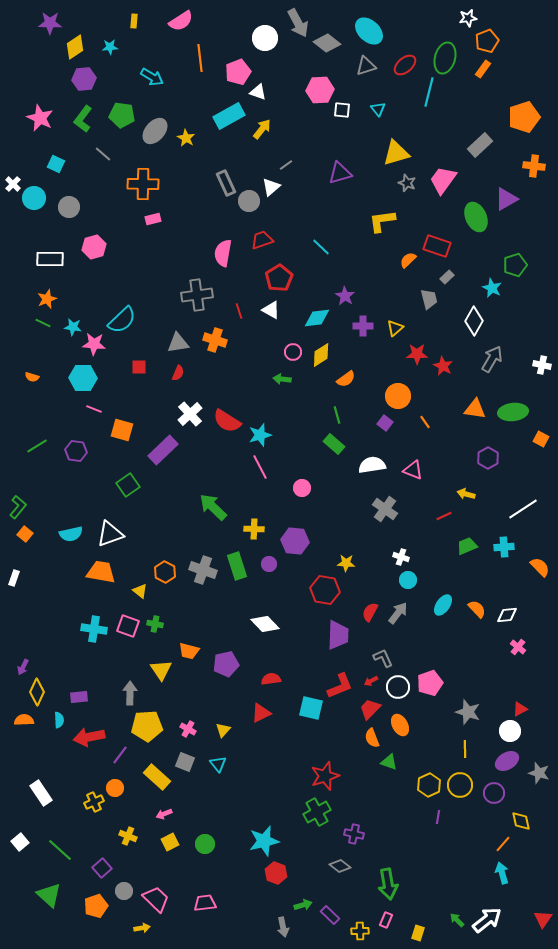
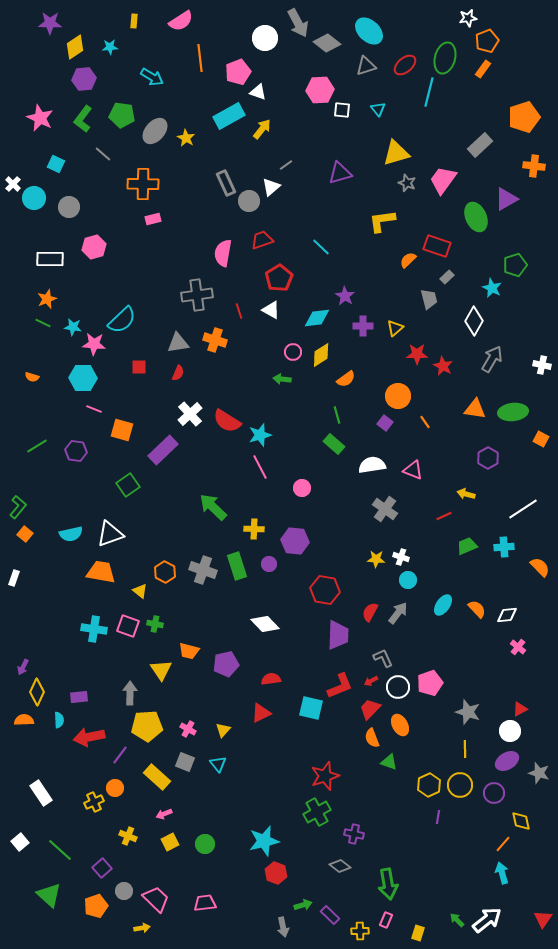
yellow star at (346, 563): moved 30 px right, 4 px up
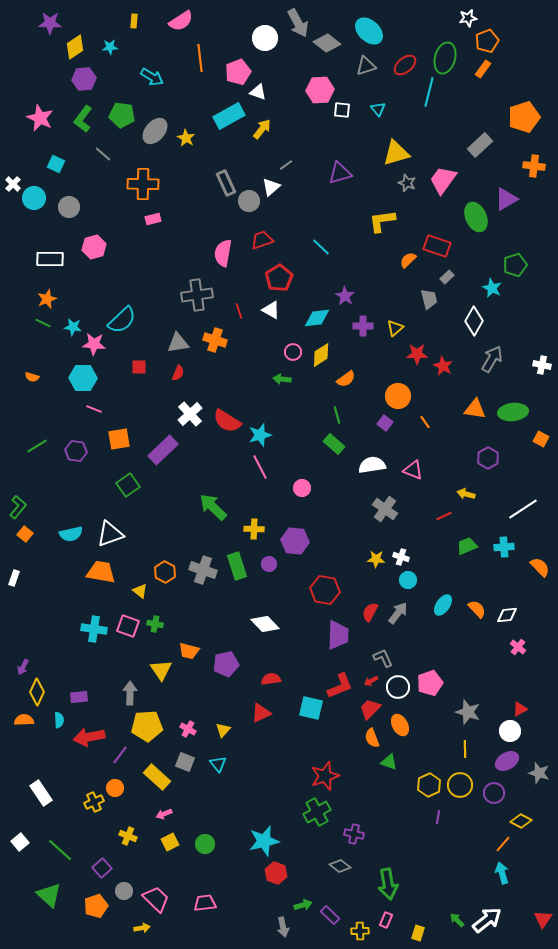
orange square at (122, 430): moved 3 px left, 9 px down; rotated 25 degrees counterclockwise
yellow diamond at (521, 821): rotated 50 degrees counterclockwise
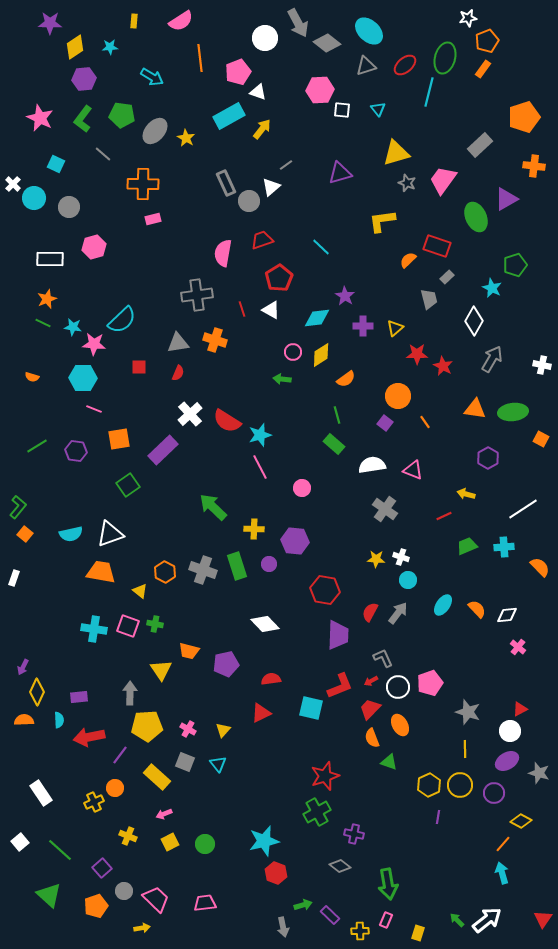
red line at (239, 311): moved 3 px right, 2 px up
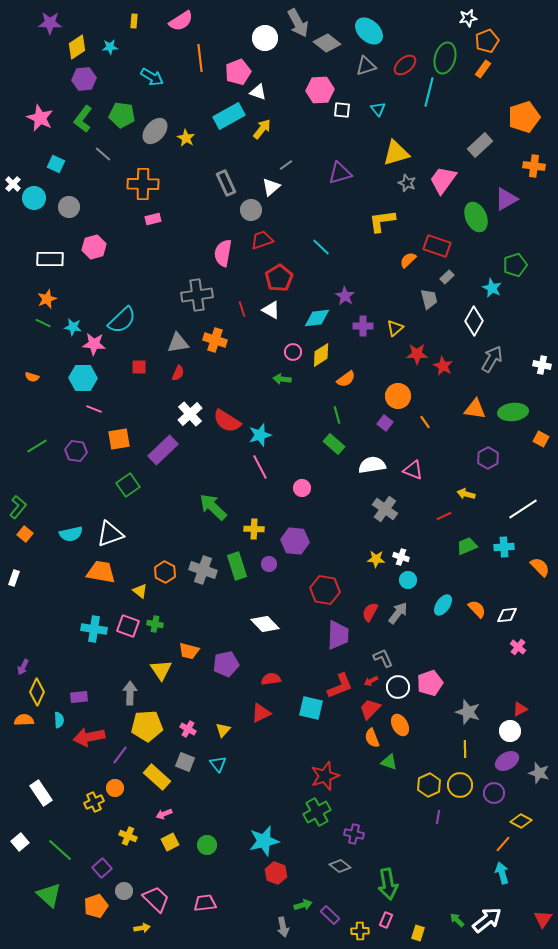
yellow diamond at (75, 47): moved 2 px right
gray circle at (249, 201): moved 2 px right, 9 px down
green circle at (205, 844): moved 2 px right, 1 px down
